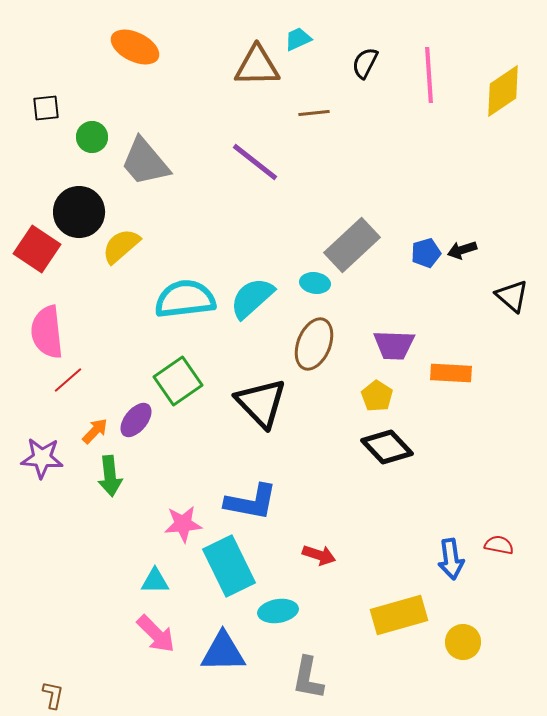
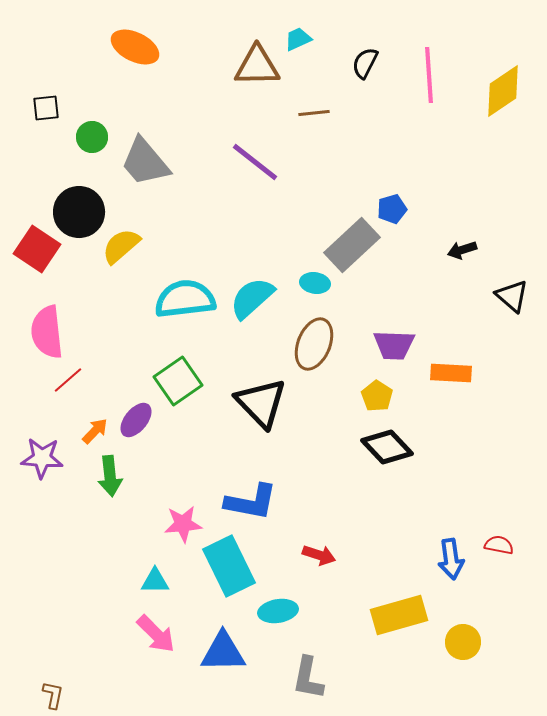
blue pentagon at (426, 253): moved 34 px left, 44 px up
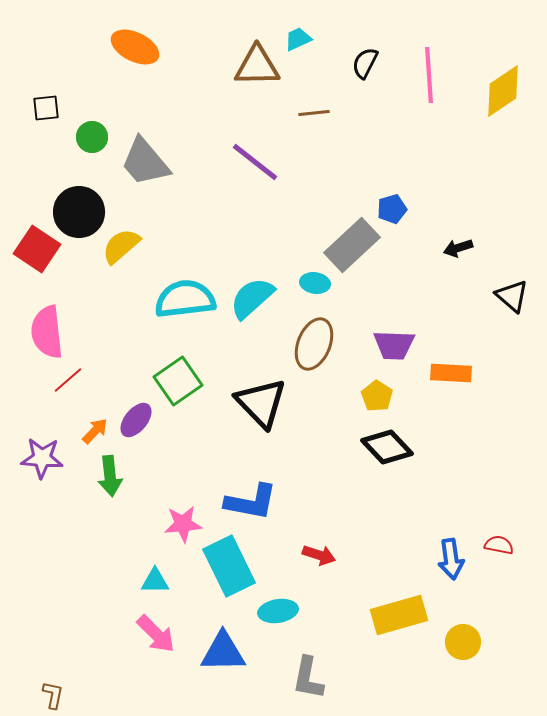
black arrow at (462, 250): moved 4 px left, 2 px up
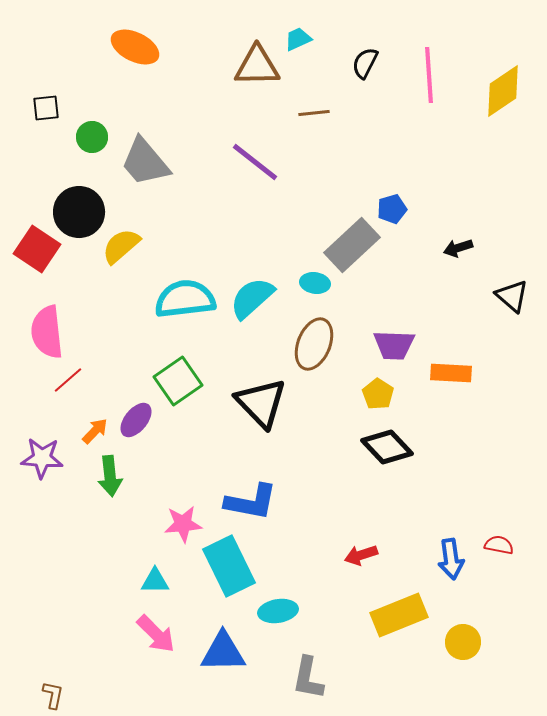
yellow pentagon at (377, 396): moved 1 px right, 2 px up
red arrow at (319, 555): moved 42 px right; rotated 144 degrees clockwise
yellow rectangle at (399, 615): rotated 6 degrees counterclockwise
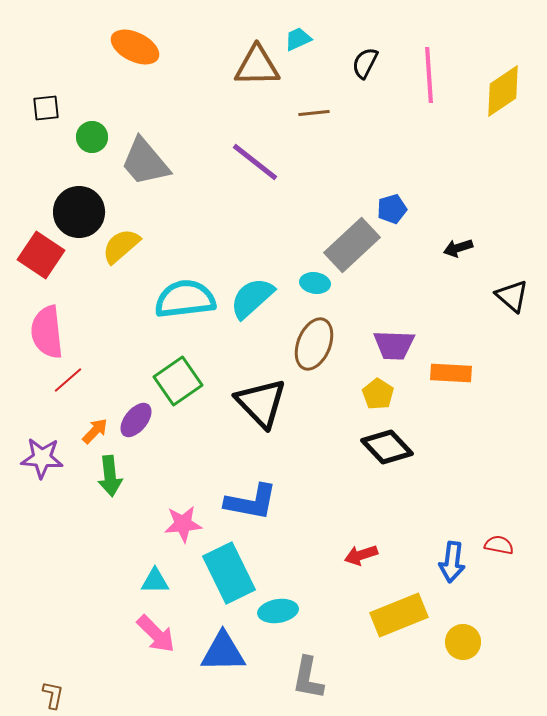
red square at (37, 249): moved 4 px right, 6 px down
blue arrow at (451, 559): moved 1 px right, 3 px down; rotated 15 degrees clockwise
cyan rectangle at (229, 566): moved 7 px down
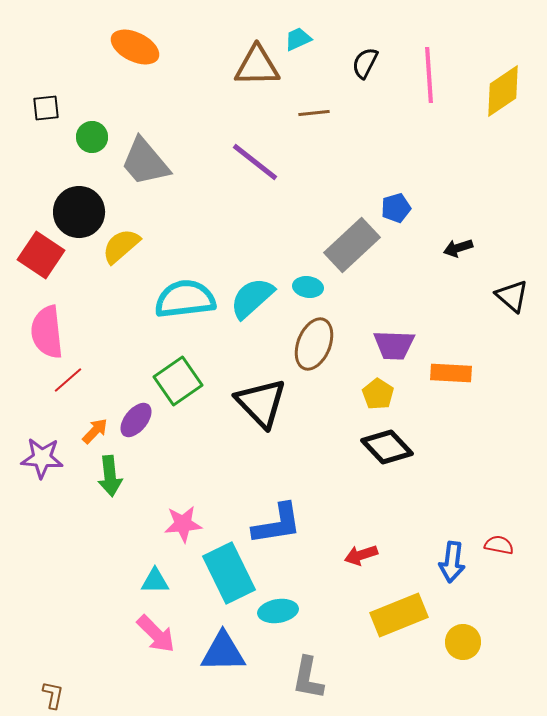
blue pentagon at (392, 209): moved 4 px right, 1 px up
cyan ellipse at (315, 283): moved 7 px left, 4 px down
blue L-shape at (251, 502): moved 26 px right, 22 px down; rotated 20 degrees counterclockwise
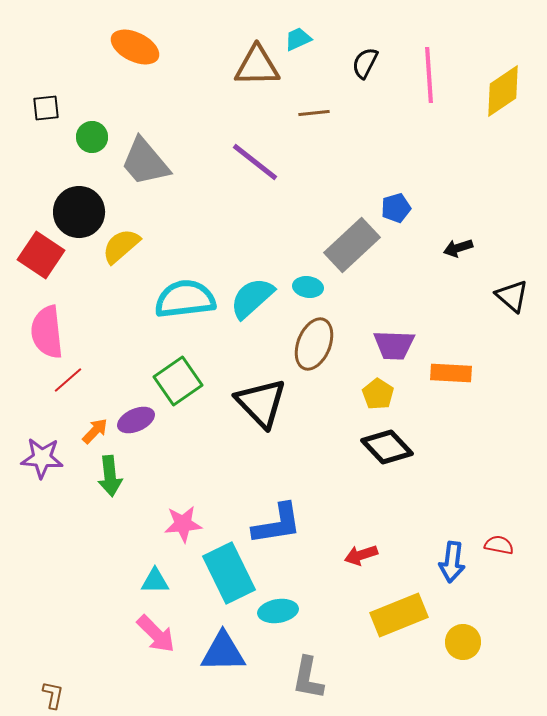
purple ellipse at (136, 420): rotated 27 degrees clockwise
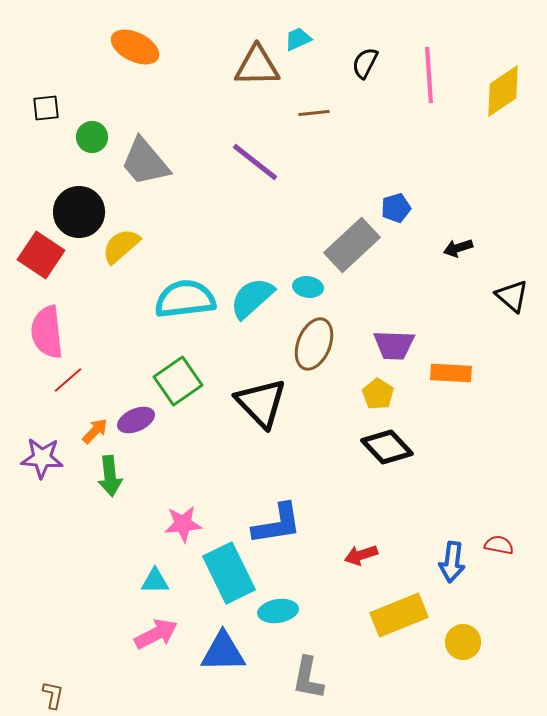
pink arrow at (156, 634): rotated 72 degrees counterclockwise
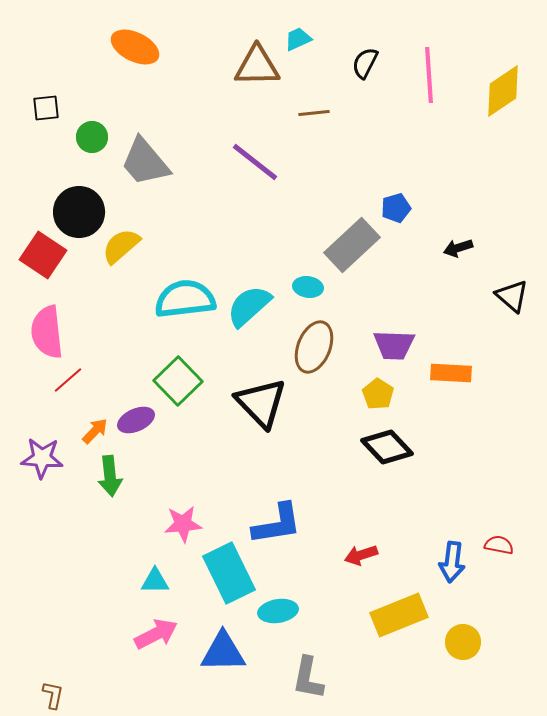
red square at (41, 255): moved 2 px right
cyan semicircle at (252, 298): moved 3 px left, 8 px down
brown ellipse at (314, 344): moved 3 px down
green square at (178, 381): rotated 9 degrees counterclockwise
